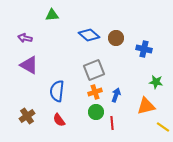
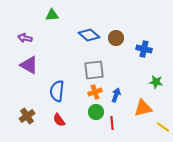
gray square: rotated 15 degrees clockwise
orange triangle: moved 3 px left, 2 px down
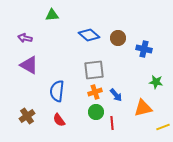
brown circle: moved 2 px right
blue arrow: rotated 120 degrees clockwise
yellow line: rotated 56 degrees counterclockwise
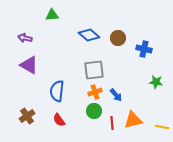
orange triangle: moved 10 px left, 12 px down
green circle: moved 2 px left, 1 px up
yellow line: moved 1 px left; rotated 32 degrees clockwise
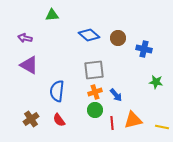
green circle: moved 1 px right, 1 px up
brown cross: moved 4 px right, 3 px down
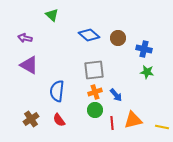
green triangle: rotated 48 degrees clockwise
green star: moved 9 px left, 10 px up
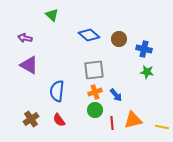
brown circle: moved 1 px right, 1 px down
